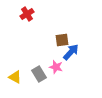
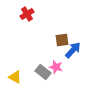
blue arrow: moved 2 px right, 2 px up
gray rectangle: moved 4 px right, 2 px up; rotated 21 degrees counterclockwise
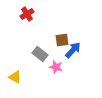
gray rectangle: moved 3 px left, 18 px up
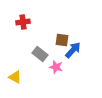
red cross: moved 4 px left, 8 px down; rotated 24 degrees clockwise
brown square: rotated 16 degrees clockwise
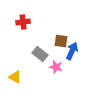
brown square: moved 1 px left, 1 px down
blue arrow: moved 1 px left, 1 px down; rotated 18 degrees counterclockwise
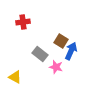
brown square: rotated 24 degrees clockwise
blue arrow: moved 1 px left
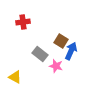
pink star: moved 1 px up
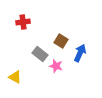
blue arrow: moved 9 px right, 2 px down
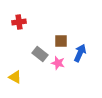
red cross: moved 4 px left
brown square: rotated 32 degrees counterclockwise
pink star: moved 2 px right, 3 px up
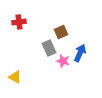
brown square: moved 9 px up; rotated 24 degrees counterclockwise
gray rectangle: moved 9 px right, 6 px up; rotated 28 degrees clockwise
pink star: moved 5 px right, 2 px up
